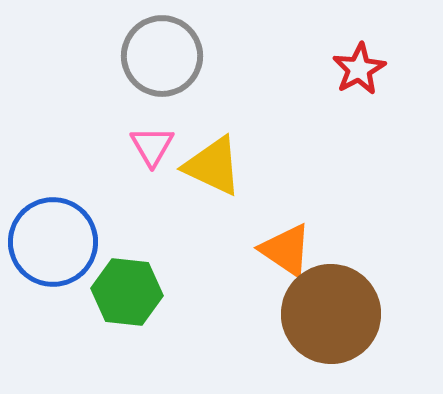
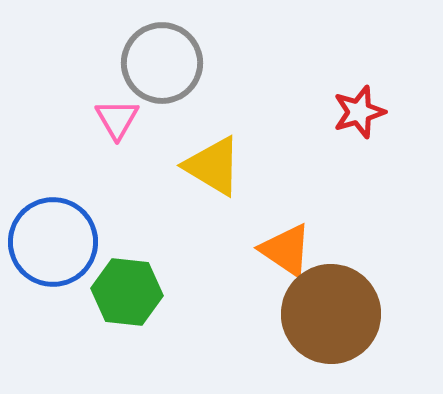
gray circle: moved 7 px down
red star: moved 43 px down; rotated 12 degrees clockwise
pink triangle: moved 35 px left, 27 px up
yellow triangle: rotated 6 degrees clockwise
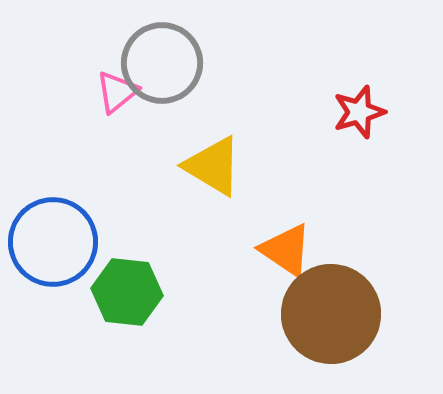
pink triangle: moved 27 px up; rotated 21 degrees clockwise
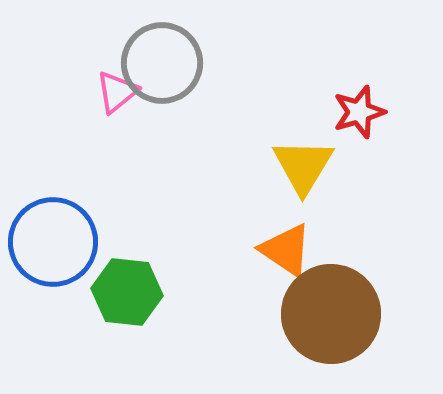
yellow triangle: moved 90 px right; rotated 30 degrees clockwise
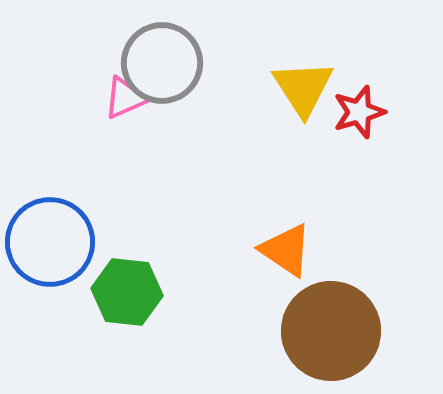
pink triangle: moved 8 px right, 6 px down; rotated 15 degrees clockwise
yellow triangle: moved 78 px up; rotated 4 degrees counterclockwise
blue circle: moved 3 px left
brown circle: moved 17 px down
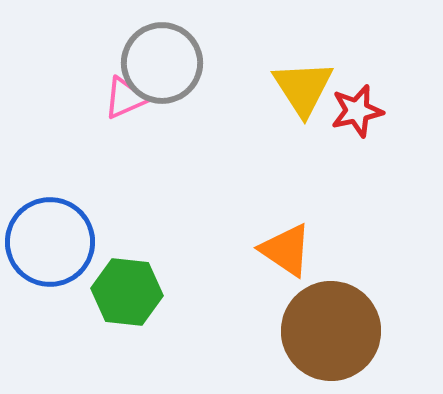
red star: moved 2 px left, 1 px up; rotated 4 degrees clockwise
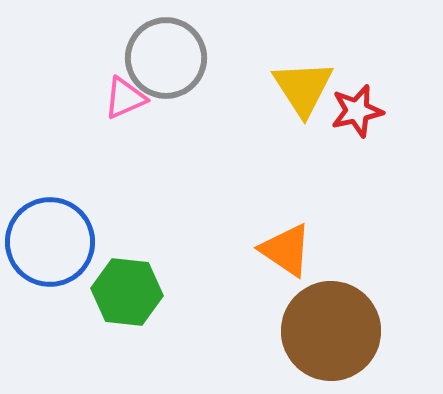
gray circle: moved 4 px right, 5 px up
